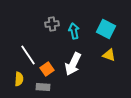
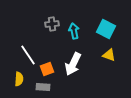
orange square: rotated 16 degrees clockwise
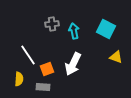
yellow triangle: moved 7 px right, 2 px down
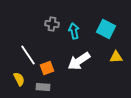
gray cross: rotated 16 degrees clockwise
yellow triangle: rotated 24 degrees counterclockwise
white arrow: moved 6 px right, 3 px up; rotated 30 degrees clockwise
orange square: moved 1 px up
yellow semicircle: rotated 32 degrees counterclockwise
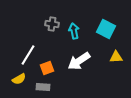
white line: rotated 65 degrees clockwise
yellow semicircle: rotated 88 degrees clockwise
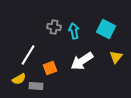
gray cross: moved 2 px right, 3 px down
yellow triangle: rotated 48 degrees counterclockwise
white arrow: moved 3 px right
orange square: moved 3 px right
gray rectangle: moved 7 px left, 1 px up
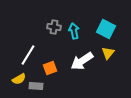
yellow triangle: moved 8 px left, 4 px up
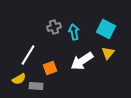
gray cross: rotated 24 degrees counterclockwise
cyan arrow: moved 1 px down
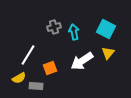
yellow semicircle: moved 1 px up
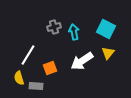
yellow semicircle: rotated 104 degrees clockwise
